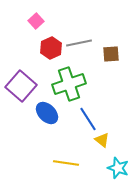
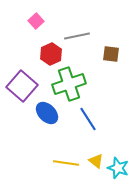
gray line: moved 2 px left, 7 px up
red hexagon: moved 6 px down
brown square: rotated 12 degrees clockwise
purple square: moved 1 px right
yellow triangle: moved 6 px left, 21 px down
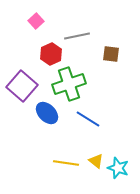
blue line: rotated 25 degrees counterclockwise
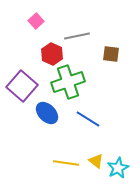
red hexagon: moved 1 px right; rotated 10 degrees counterclockwise
green cross: moved 1 px left, 2 px up
cyan star: rotated 25 degrees clockwise
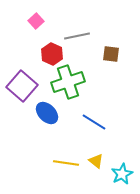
blue line: moved 6 px right, 3 px down
cyan star: moved 4 px right, 6 px down
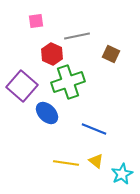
pink square: rotated 35 degrees clockwise
brown square: rotated 18 degrees clockwise
blue line: moved 7 px down; rotated 10 degrees counterclockwise
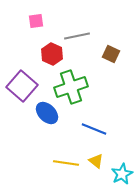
green cross: moved 3 px right, 5 px down
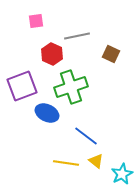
purple square: rotated 28 degrees clockwise
blue ellipse: rotated 20 degrees counterclockwise
blue line: moved 8 px left, 7 px down; rotated 15 degrees clockwise
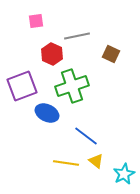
green cross: moved 1 px right, 1 px up
cyan star: moved 2 px right
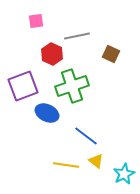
purple square: moved 1 px right
yellow line: moved 2 px down
